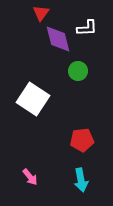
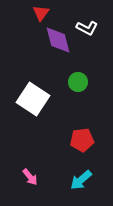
white L-shape: rotated 30 degrees clockwise
purple diamond: moved 1 px down
green circle: moved 11 px down
cyan arrow: rotated 60 degrees clockwise
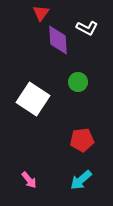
purple diamond: rotated 12 degrees clockwise
pink arrow: moved 1 px left, 3 px down
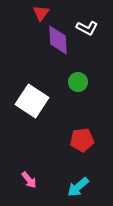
white square: moved 1 px left, 2 px down
cyan arrow: moved 3 px left, 7 px down
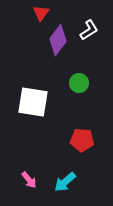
white L-shape: moved 2 px right, 2 px down; rotated 60 degrees counterclockwise
purple diamond: rotated 40 degrees clockwise
green circle: moved 1 px right, 1 px down
white square: moved 1 px right, 1 px down; rotated 24 degrees counterclockwise
red pentagon: rotated 10 degrees clockwise
cyan arrow: moved 13 px left, 5 px up
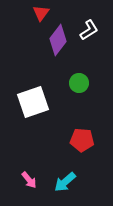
white square: rotated 28 degrees counterclockwise
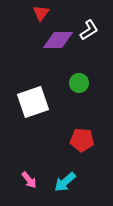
purple diamond: rotated 52 degrees clockwise
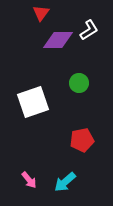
red pentagon: rotated 15 degrees counterclockwise
